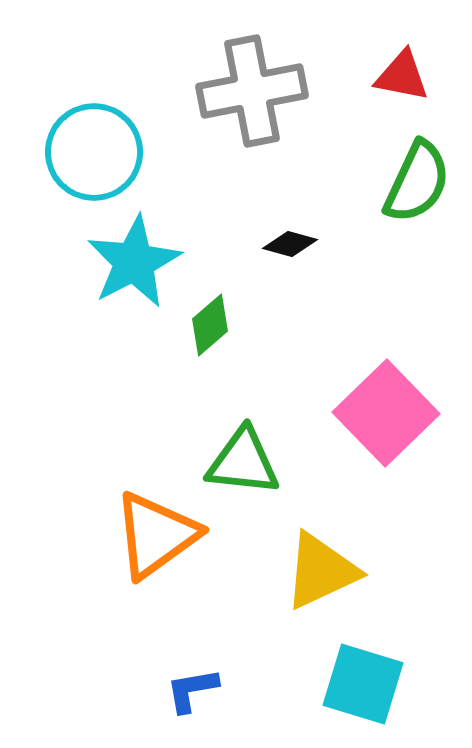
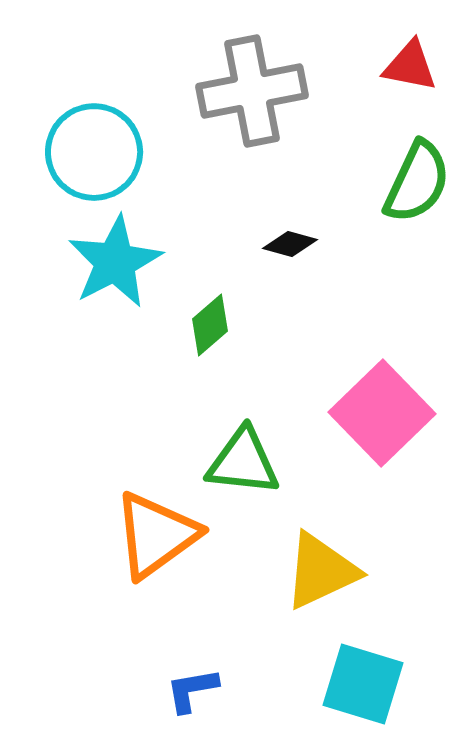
red triangle: moved 8 px right, 10 px up
cyan star: moved 19 px left
pink square: moved 4 px left
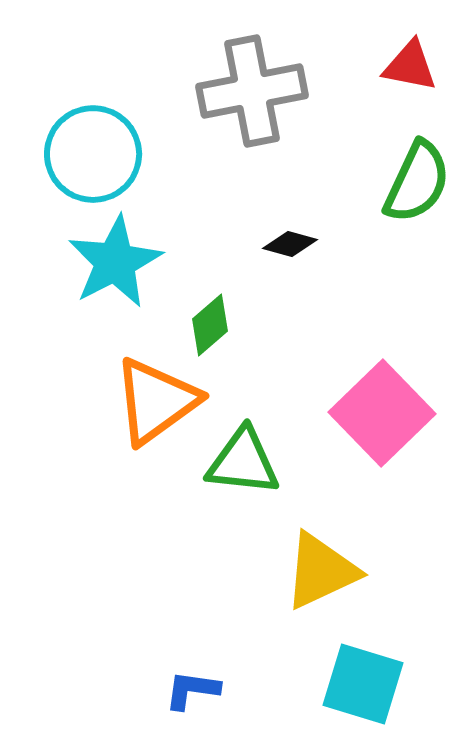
cyan circle: moved 1 px left, 2 px down
orange triangle: moved 134 px up
blue L-shape: rotated 18 degrees clockwise
